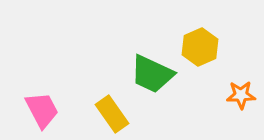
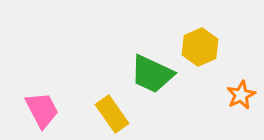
orange star: rotated 24 degrees counterclockwise
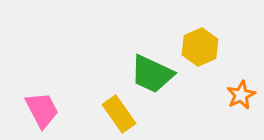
yellow rectangle: moved 7 px right
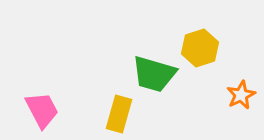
yellow hexagon: moved 1 px down; rotated 6 degrees clockwise
green trapezoid: moved 2 px right; rotated 9 degrees counterclockwise
yellow rectangle: rotated 51 degrees clockwise
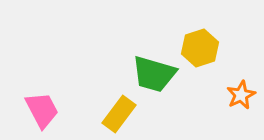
yellow rectangle: rotated 21 degrees clockwise
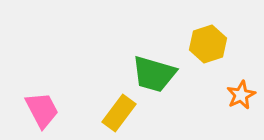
yellow hexagon: moved 8 px right, 4 px up
yellow rectangle: moved 1 px up
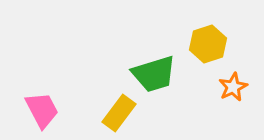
green trapezoid: rotated 33 degrees counterclockwise
orange star: moved 8 px left, 8 px up
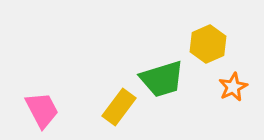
yellow hexagon: rotated 6 degrees counterclockwise
green trapezoid: moved 8 px right, 5 px down
yellow rectangle: moved 6 px up
